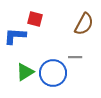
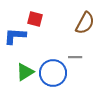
brown semicircle: moved 1 px right, 1 px up
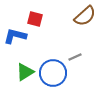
brown semicircle: moved 7 px up; rotated 20 degrees clockwise
blue L-shape: rotated 10 degrees clockwise
gray line: rotated 24 degrees counterclockwise
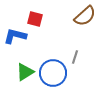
gray line: rotated 48 degrees counterclockwise
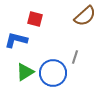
blue L-shape: moved 1 px right, 4 px down
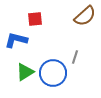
red square: rotated 21 degrees counterclockwise
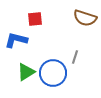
brown semicircle: moved 2 px down; rotated 60 degrees clockwise
green triangle: moved 1 px right
